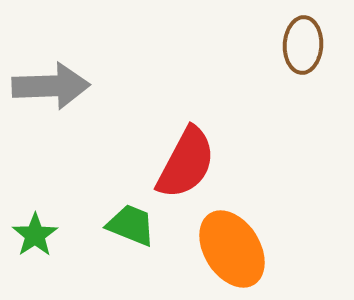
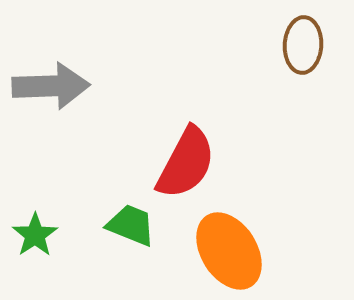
orange ellipse: moved 3 px left, 2 px down
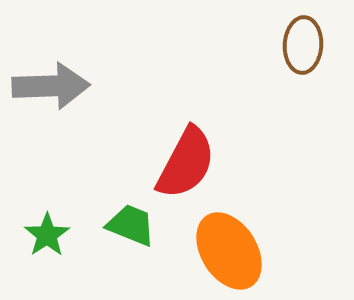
green star: moved 12 px right
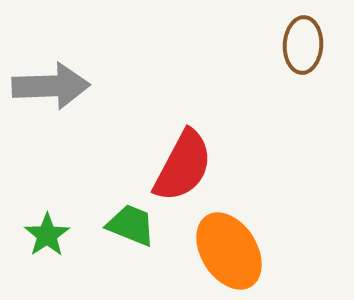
red semicircle: moved 3 px left, 3 px down
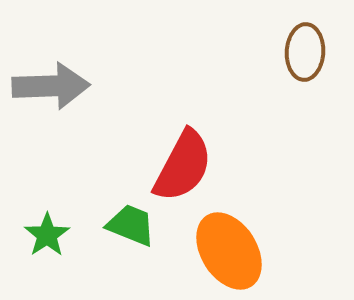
brown ellipse: moved 2 px right, 7 px down
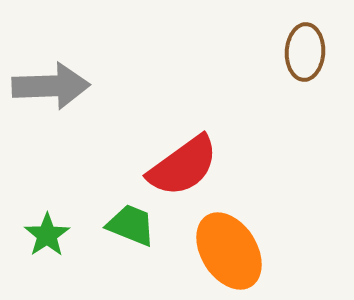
red semicircle: rotated 26 degrees clockwise
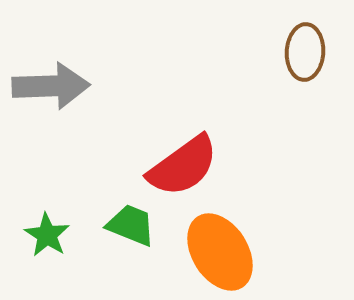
green star: rotated 6 degrees counterclockwise
orange ellipse: moved 9 px left, 1 px down
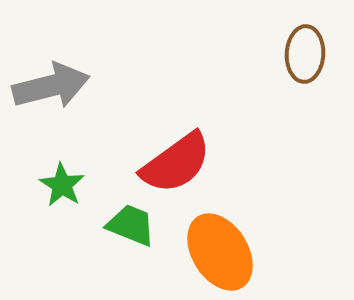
brown ellipse: moved 2 px down
gray arrow: rotated 12 degrees counterclockwise
red semicircle: moved 7 px left, 3 px up
green star: moved 15 px right, 50 px up
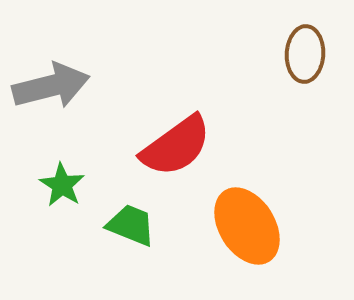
red semicircle: moved 17 px up
orange ellipse: moved 27 px right, 26 px up
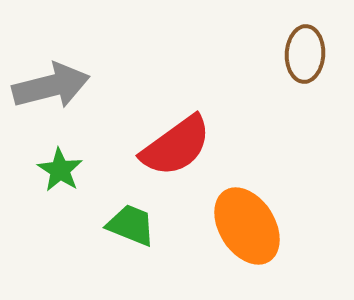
green star: moved 2 px left, 15 px up
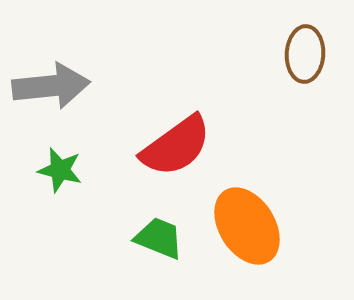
gray arrow: rotated 8 degrees clockwise
green star: rotated 18 degrees counterclockwise
green trapezoid: moved 28 px right, 13 px down
